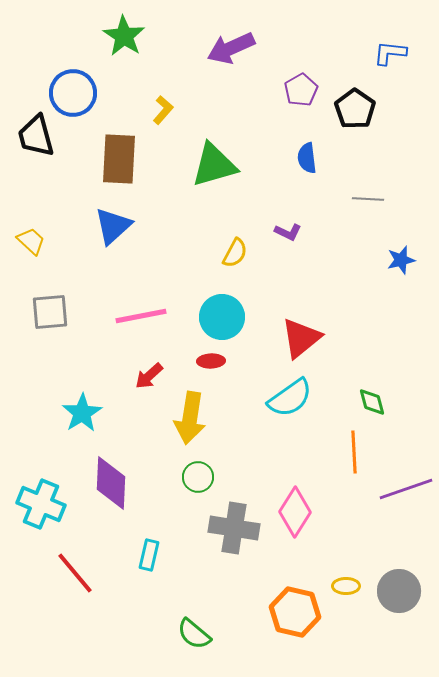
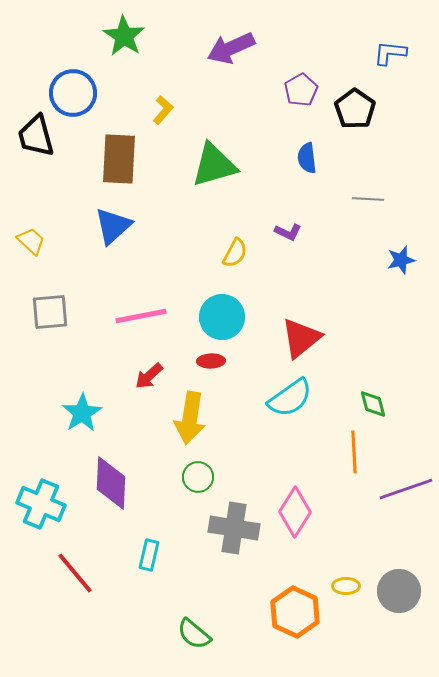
green diamond: moved 1 px right, 2 px down
orange hexagon: rotated 12 degrees clockwise
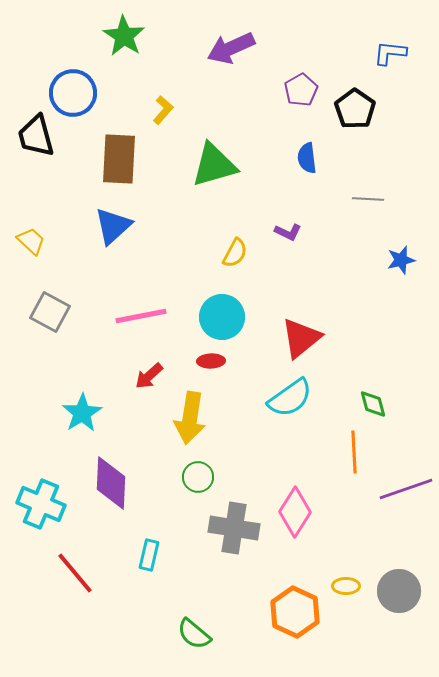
gray square: rotated 33 degrees clockwise
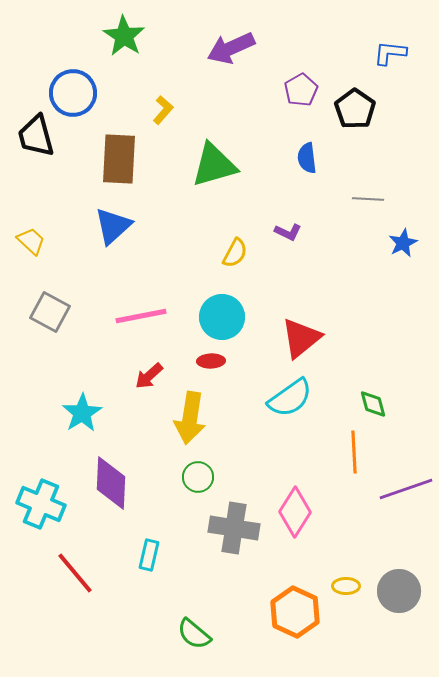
blue star: moved 2 px right, 17 px up; rotated 12 degrees counterclockwise
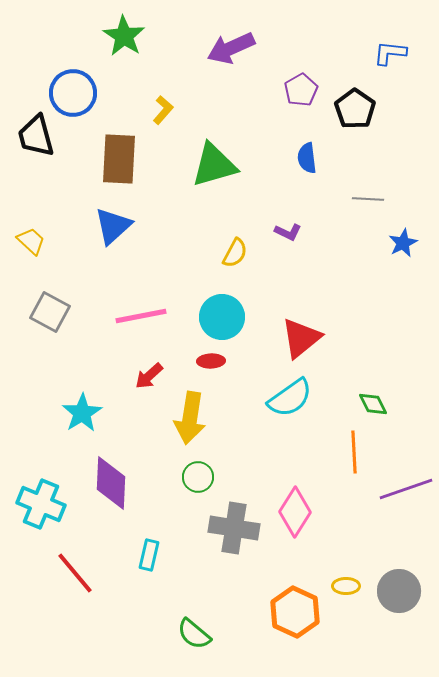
green diamond: rotated 12 degrees counterclockwise
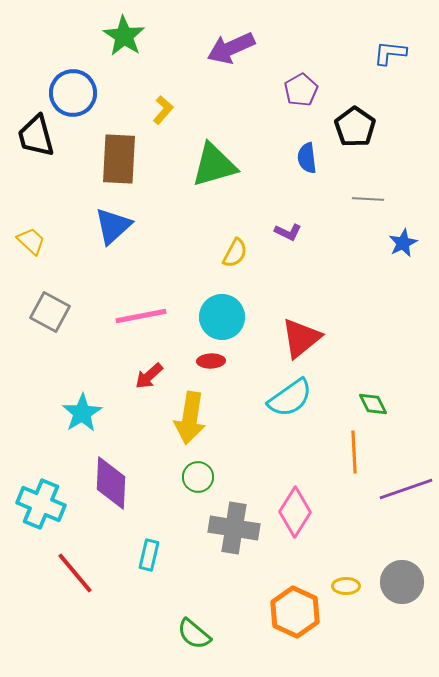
black pentagon: moved 18 px down
gray circle: moved 3 px right, 9 px up
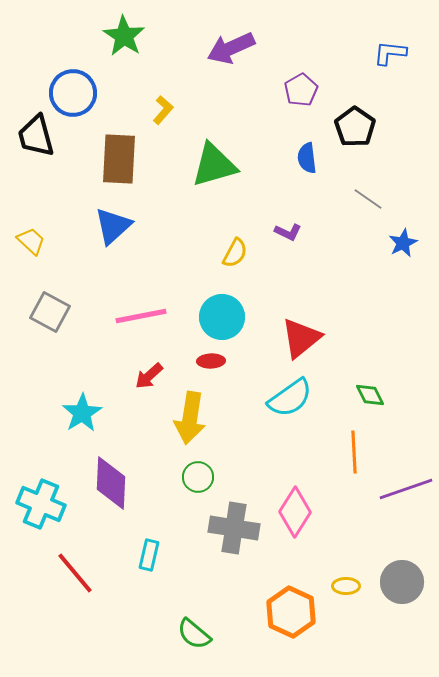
gray line: rotated 32 degrees clockwise
green diamond: moved 3 px left, 9 px up
orange hexagon: moved 4 px left
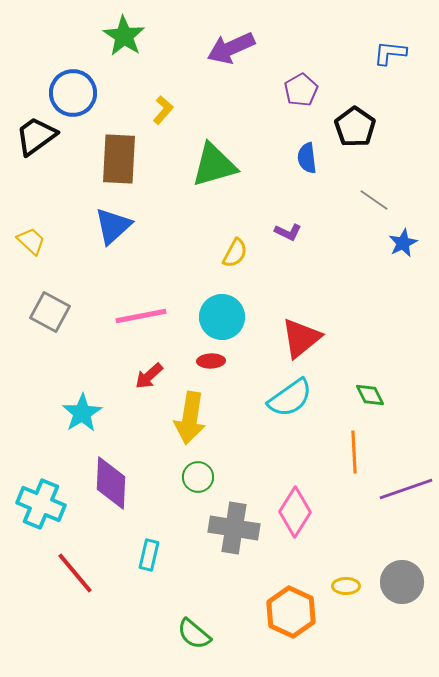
black trapezoid: rotated 69 degrees clockwise
gray line: moved 6 px right, 1 px down
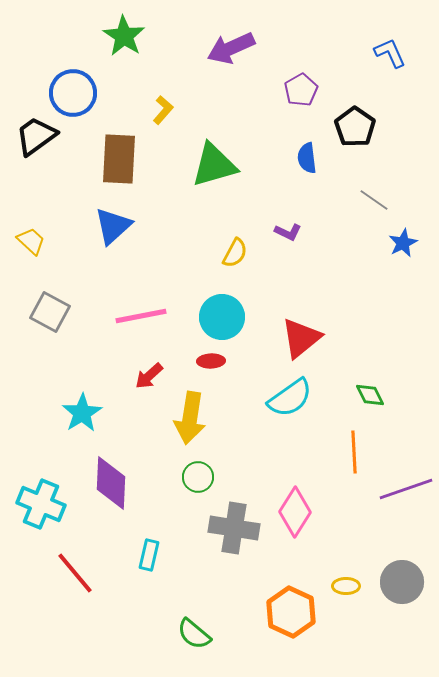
blue L-shape: rotated 60 degrees clockwise
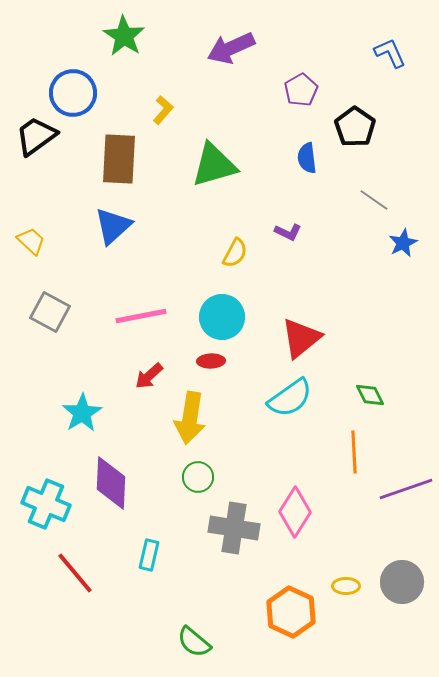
cyan cross: moved 5 px right
green semicircle: moved 8 px down
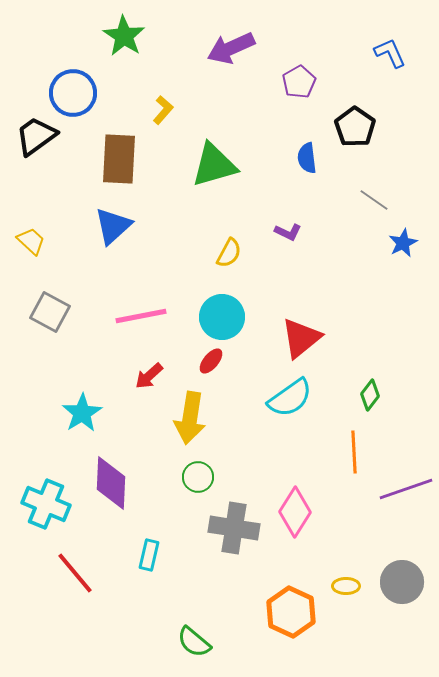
purple pentagon: moved 2 px left, 8 px up
yellow semicircle: moved 6 px left
red ellipse: rotated 48 degrees counterclockwise
green diamond: rotated 64 degrees clockwise
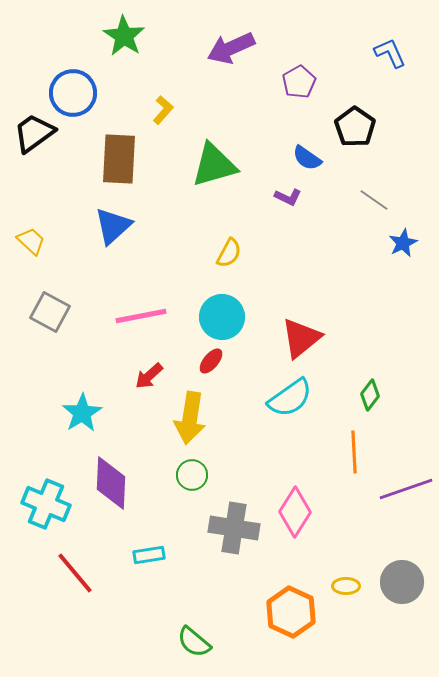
black trapezoid: moved 2 px left, 3 px up
blue semicircle: rotated 48 degrees counterclockwise
purple L-shape: moved 35 px up
green circle: moved 6 px left, 2 px up
cyan rectangle: rotated 68 degrees clockwise
